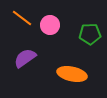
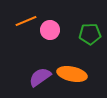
orange line: moved 4 px right, 3 px down; rotated 60 degrees counterclockwise
pink circle: moved 5 px down
purple semicircle: moved 15 px right, 19 px down
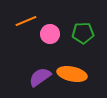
pink circle: moved 4 px down
green pentagon: moved 7 px left, 1 px up
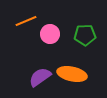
green pentagon: moved 2 px right, 2 px down
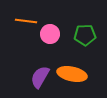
orange line: rotated 30 degrees clockwise
purple semicircle: rotated 25 degrees counterclockwise
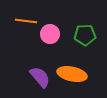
purple semicircle: rotated 110 degrees clockwise
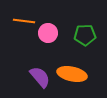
orange line: moved 2 px left
pink circle: moved 2 px left, 1 px up
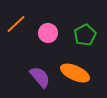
orange line: moved 8 px left, 3 px down; rotated 50 degrees counterclockwise
green pentagon: rotated 25 degrees counterclockwise
orange ellipse: moved 3 px right, 1 px up; rotated 12 degrees clockwise
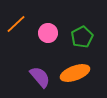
green pentagon: moved 3 px left, 2 px down
orange ellipse: rotated 44 degrees counterclockwise
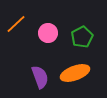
purple semicircle: rotated 20 degrees clockwise
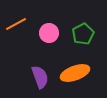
orange line: rotated 15 degrees clockwise
pink circle: moved 1 px right
green pentagon: moved 1 px right, 3 px up
